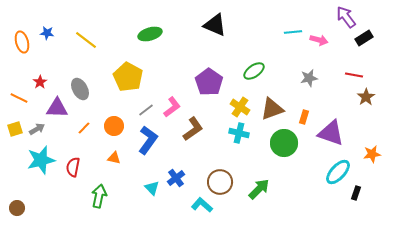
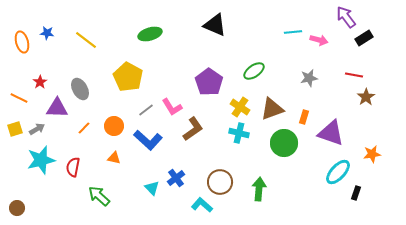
pink L-shape at (172, 107): rotated 95 degrees clockwise
blue L-shape at (148, 140): rotated 96 degrees clockwise
green arrow at (259, 189): rotated 40 degrees counterclockwise
green arrow at (99, 196): rotated 60 degrees counterclockwise
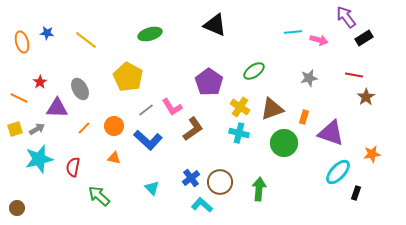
cyan star at (41, 160): moved 2 px left, 1 px up
blue cross at (176, 178): moved 15 px right
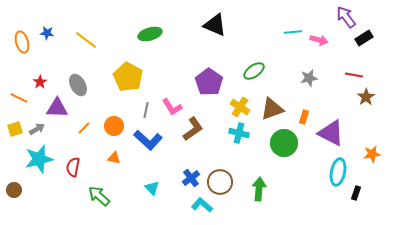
gray ellipse at (80, 89): moved 2 px left, 4 px up
gray line at (146, 110): rotated 42 degrees counterclockwise
purple triangle at (331, 133): rotated 8 degrees clockwise
cyan ellipse at (338, 172): rotated 32 degrees counterclockwise
brown circle at (17, 208): moved 3 px left, 18 px up
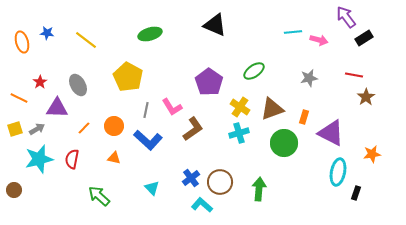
cyan cross at (239, 133): rotated 30 degrees counterclockwise
red semicircle at (73, 167): moved 1 px left, 8 px up
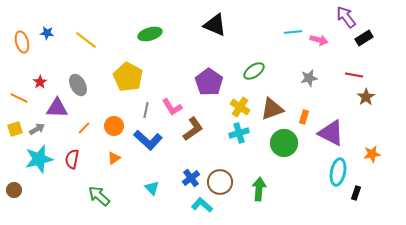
orange triangle at (114, 158): rotated 48 degrees counterclockwise
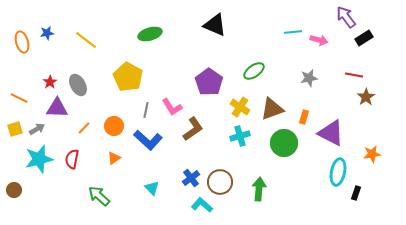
blue star at (47, 33): rotated 16 degrees counterclockwise
red star at (40, 82): moved 10 px right
cyan cross at (239, 133): moved 1 px right, 3 px down
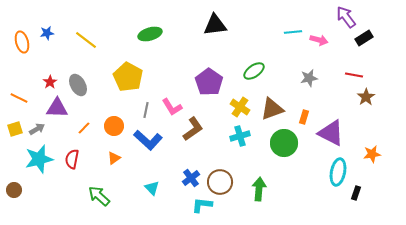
black triangle at (215, 25): rotated 30 degrees counterclockwise
cyan L-shape at (202, 205): rotated 35 degrees counterclockwise
